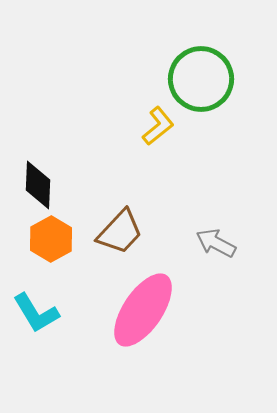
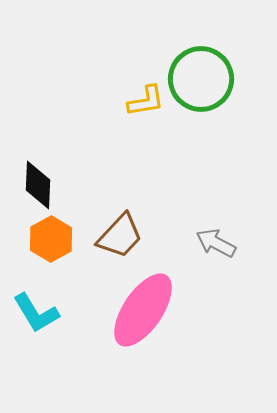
yellow L-shape: moved 12 px left, 25 px up; rotated 30 degrees clockwise
brown trapezoid: moved 4 px down
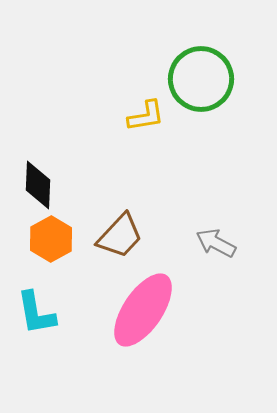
yellow L-shape: moved 15 px down
cyan L-shape: rotated 21 degrees clockwise
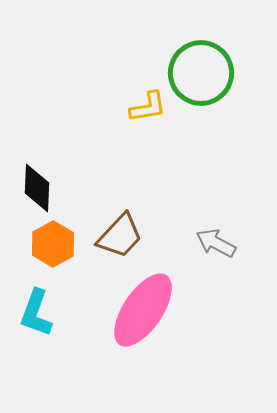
green circle: moved 6 px up
yellow L-shape: moved 2 px right, 9 px up
black diamond: moved 1 px left, 3 px down
orange hexagon: moved 2 px right, 5 px down
cyan L-shape: rotated 30 degrees clockwise
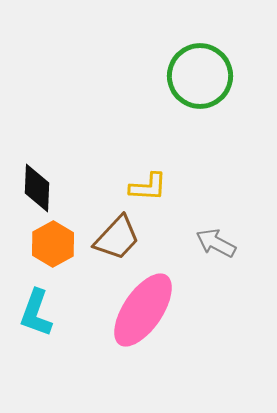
green circle: moved 1 px left, 3 px down
yellow L-shape: moved 80 px down; rotated 12 degrees clockwise
brown trapezoid: moved 3 px left, 2 px down
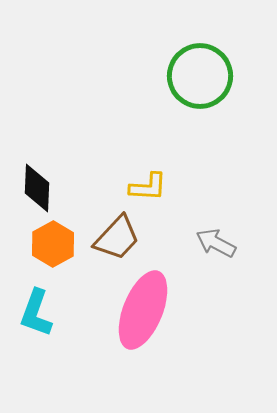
pink ellipse: rotated 12 degrees counterclockwise
